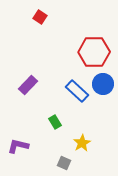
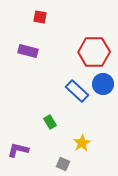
red square: rotated 24 degrees counterclockwise
purple rectangle: moved 34 px up; rotated 60 degrees clockwise
green rectangle: moved 5 px left
purple L-shape: moved 4 px down
gray square: moved 1 px left, 1 px down
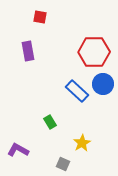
purple rectangle: rotated 66 degrees clockwise
purple L-shape: rotated 15 degrees clockwise
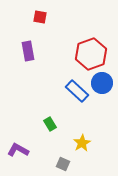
red hexagon: moved 3 px left, 2 px down; rotated 20 degrees counterclockwise
blue circle: moved 1 px left, 1 px up
green rectangle: moved 2 px down
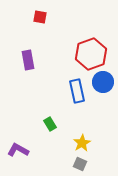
purple rectangle: moved 9 px down
blue circle: moved 1 px right, 1 px up
blue rectangle: rotated 35 degrees clockwise
gray square: moved 17 px right
